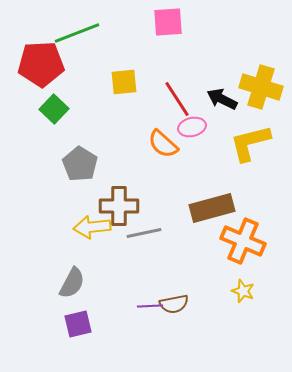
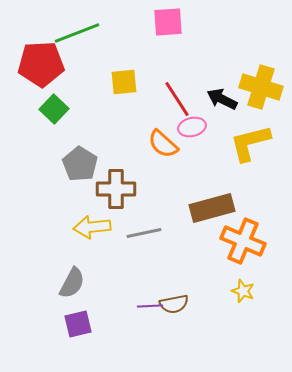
brown cross: moved 3 px left, 17 px up
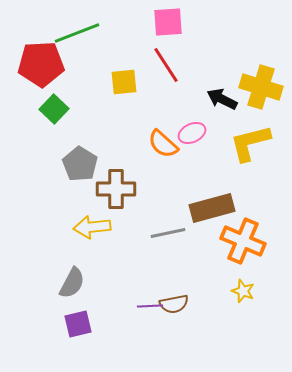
red line: moved 11 px left, 34 px up
pink ellipse: moved 6 px down; rotated 12 degrees counterclockwise
gray line: moved 24 px right
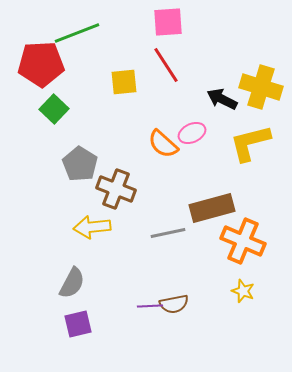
brown cross: rotated 21 degrees clockwise
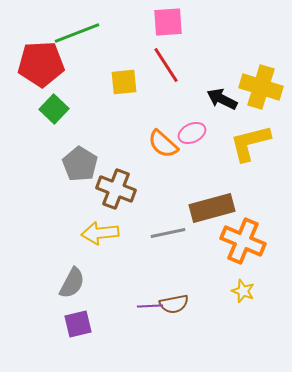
yellow arrow: moved 8 px right, 6 px down
